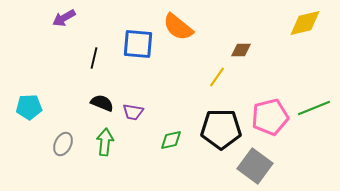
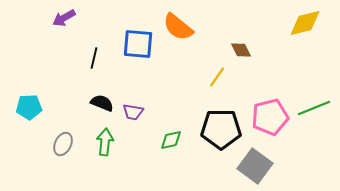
brown diamond: rotated 65 degrees clockwise
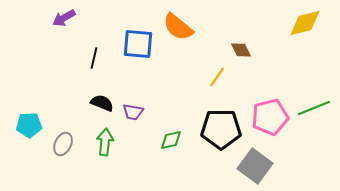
cyan pentagon: moved 18 px down
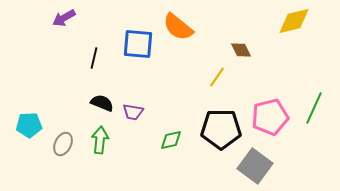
yellow diamond: moved 11 px left, 2 px up
green line: rotated 44 degrees counterclockwise
green arrow: moved 5 px left, 2 px up
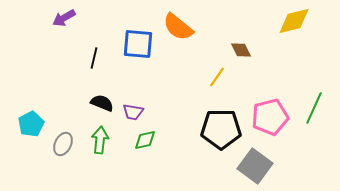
cyan pentagon: moved 2 px right, 1 px up; rotated 25 degrees counterclockwise
green diamond: moved 26 px left
